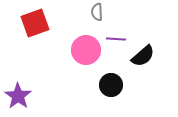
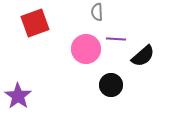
pink circle: moved 1 px up
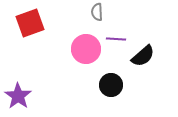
red square: moved 5 px left
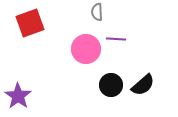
black semicircle: moved 29 px down
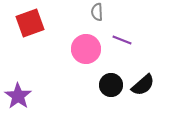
purple line: moved 6 px right, 1 px down; rotated 18 degrees clockwise
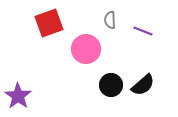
gray semicircle: moved 13 px right, 8 px down
red square: moved 19 px right
purple line: moved 21 px right, 9 px up
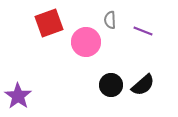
pink circle: moved 7 px up
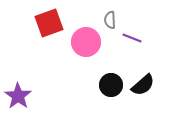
purple line: moved 11 px left, 7 px down
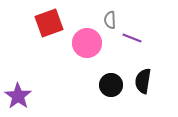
pink circle: moved 1 px right, 1 px down
black semicircle: moved 4 px up; rotated 140 degrees clockwise
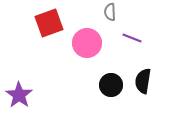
gray semicircle: moved 8 px up
purple star: moved 1 px right, 1 px up
